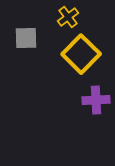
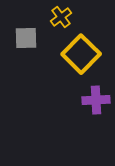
yellow cross: moved 7 px left
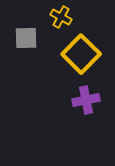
yellow cross: rotated 25 degrees counterclockwise
purple cross: moved 10 px left; rotated 8 degrees counterclockwise
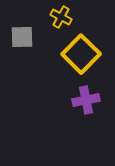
gray square: moved 4 px left, 1 px up
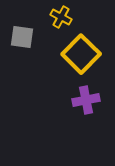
gray square: rotated 10 degrees clockwise
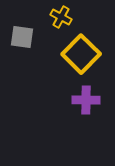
purple cross: rotated 12 degrees clockwise
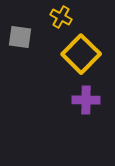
gray square: moved 2 px left
